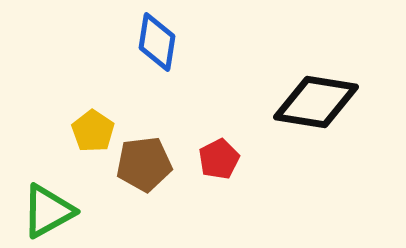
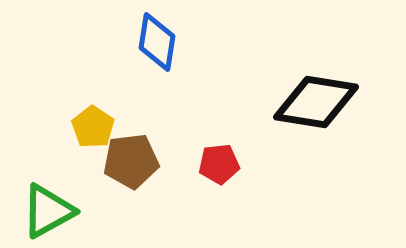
yellow pentagon: moved 4 px up
red pentagon: moved 5 px down; rotated 21 degrees clockwise
brown pentagon: moved 13 px left, 3 px up
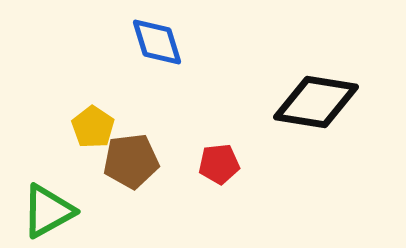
blue diamond: rotated 26 degrees counterclockwise
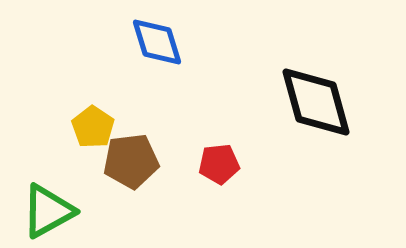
black diamond: rotated 66 degrees clockwise
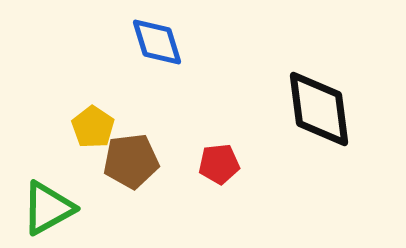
black diamond: moved 3 px right, 7 px down; rotated 8 degrees clockwise
green triangle: moved 3 px up
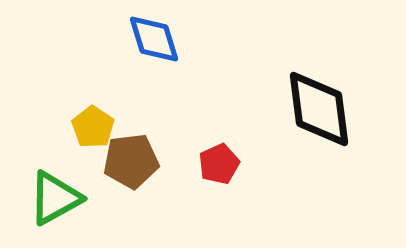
blue diamond: moved 3 px left, 3 px up
red pentagon: rotated 18 degrees counterclockwise
green triangle: moved 7 px right, 10 px up
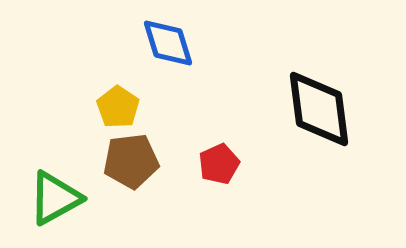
blue diamond: moved 14 px right, 4 px down
yellow pentagon: moved 25 px right, 20 px up
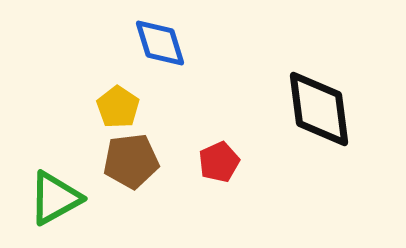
blue diamond: moved 8 px left
red pentagon: moved 2 px up
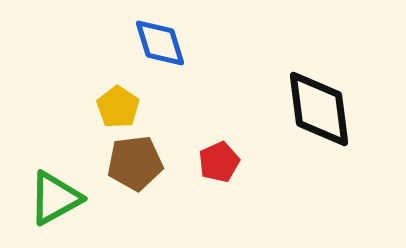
brown pentagon: moved 4 px right, 2 px down
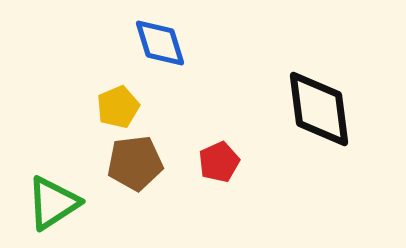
yellow pentagon: rotated 15 degrees clockwise
green triangle: moved 2 px left, 5 px down; rotated 4 degrees counterclockwise
